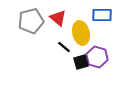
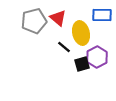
gray pentagon: moved 3 px right
purple hexagon: rotated 15 degrees clockwise
black square: moved 1 px right, 2 px down
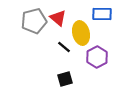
blue rectangle: moved 1 px up
black square: moved 17 px left, 15 px down
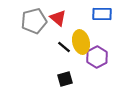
yellow ellipse: moved 9 px down
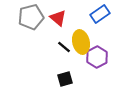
blue rectangle: moved 2 px left; rotated 36 degrees counterclockwise
gray pentagon: moved 3 px left, 4 px up
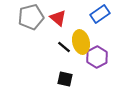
black square: rotated 28 degrees clockwise
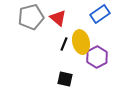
black line: moved 3 px up; rotated 72 degrees clockwise
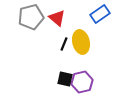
red triangle: moved 1 px left
purple hexagon: moved 15 px left, 25 px down; rotated 15 degrees clockwise
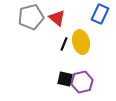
blue rectangle: rotated 30 degrees counterclockwise
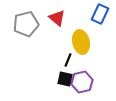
gray pentagon: moved 5 px left, 7 px down
black line: moved 4 px right, 16 px down
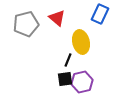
black square: rotated 21 degrees counterclockwise
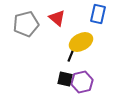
blue rectangle: moved 2 px left; rotated 12 degrees counterclockwise
yellow ellipse: rotated 75 degrees clockwise
black line: moved 3 px right, 5 px up
black square: rotated 21 degrees clockwise
